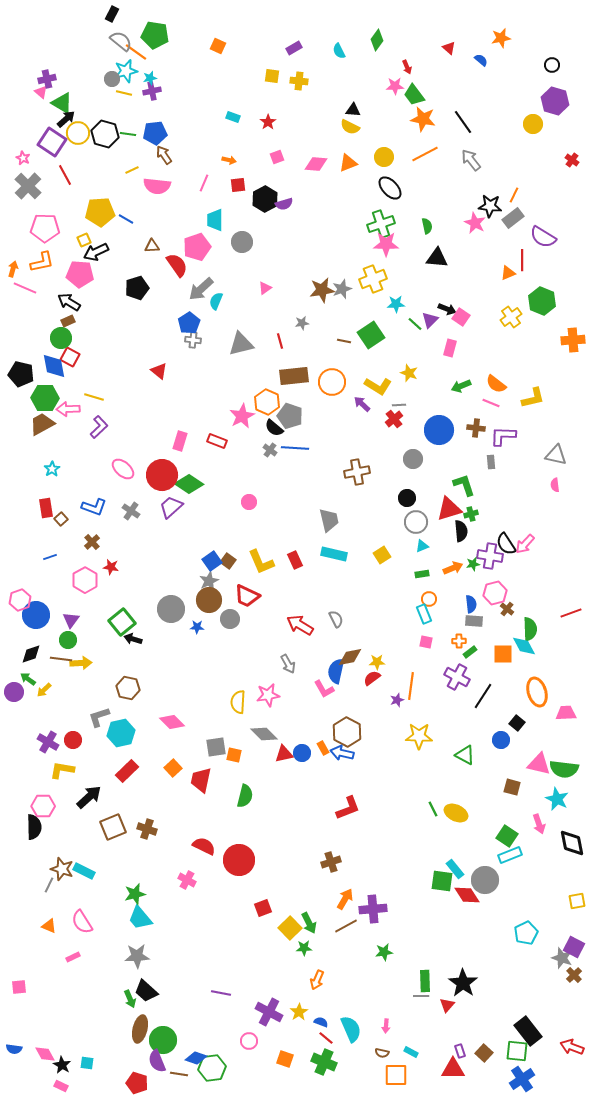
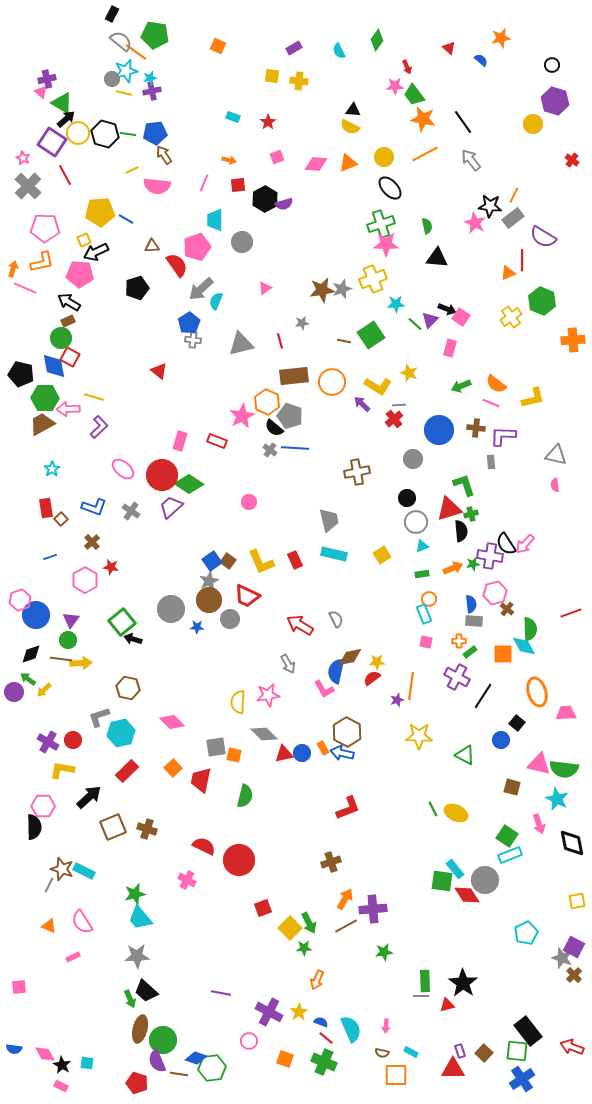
red triangle at (447, 1005): rotated 35 degrees clockwise
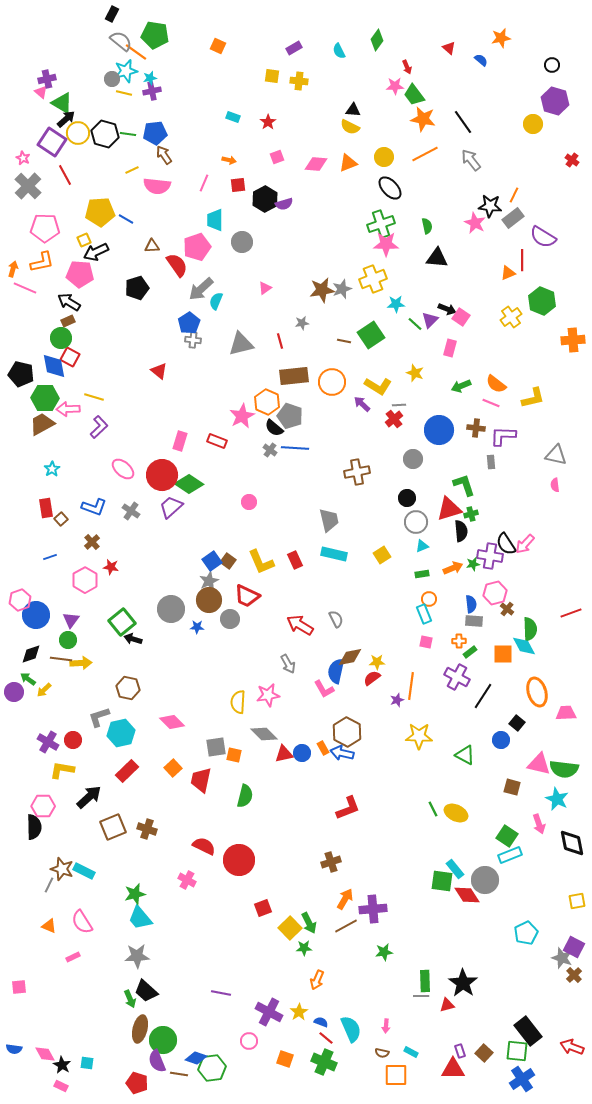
yellow star at (409, 373): moved 6 px right
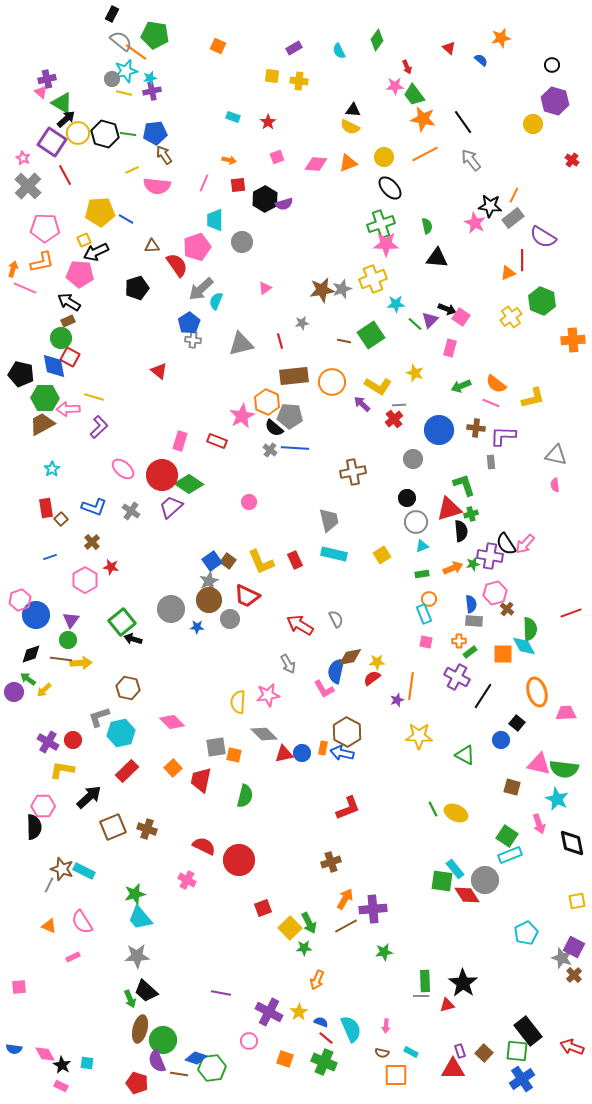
gray pentagon at (290, 416): rotated 15 degrees counterclockwise
brown cross at (357, 472): moved 4 px left
orange rectangle at (323, 748): rotated 40 degrees clockwise
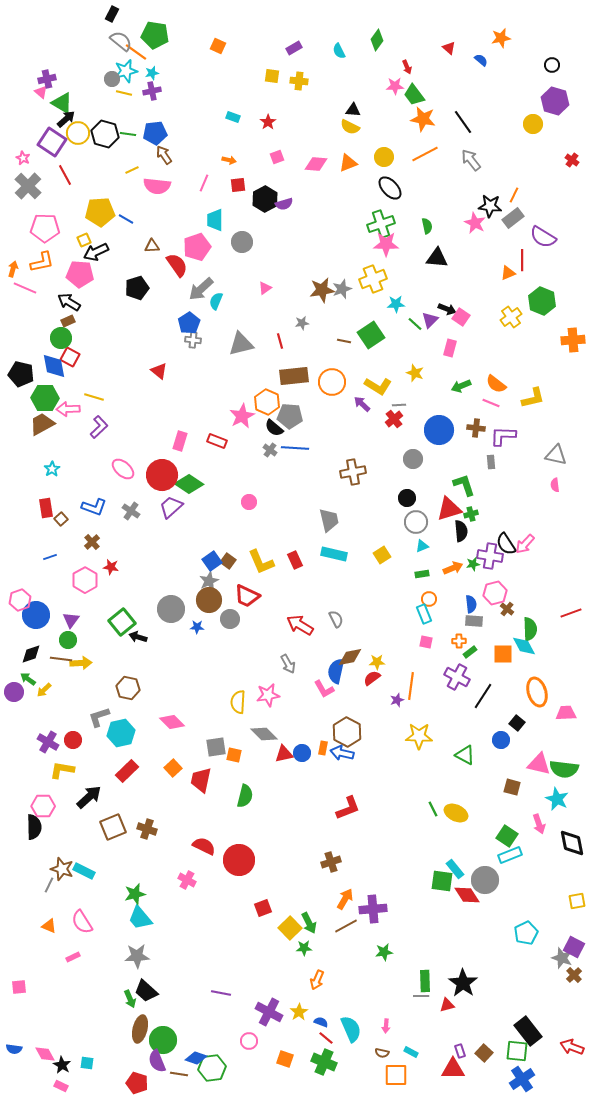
cyan star at (150, 78): moved 2 px right, 5 px up
black arrow at (133, 639): moved 5 px right, 2 px up
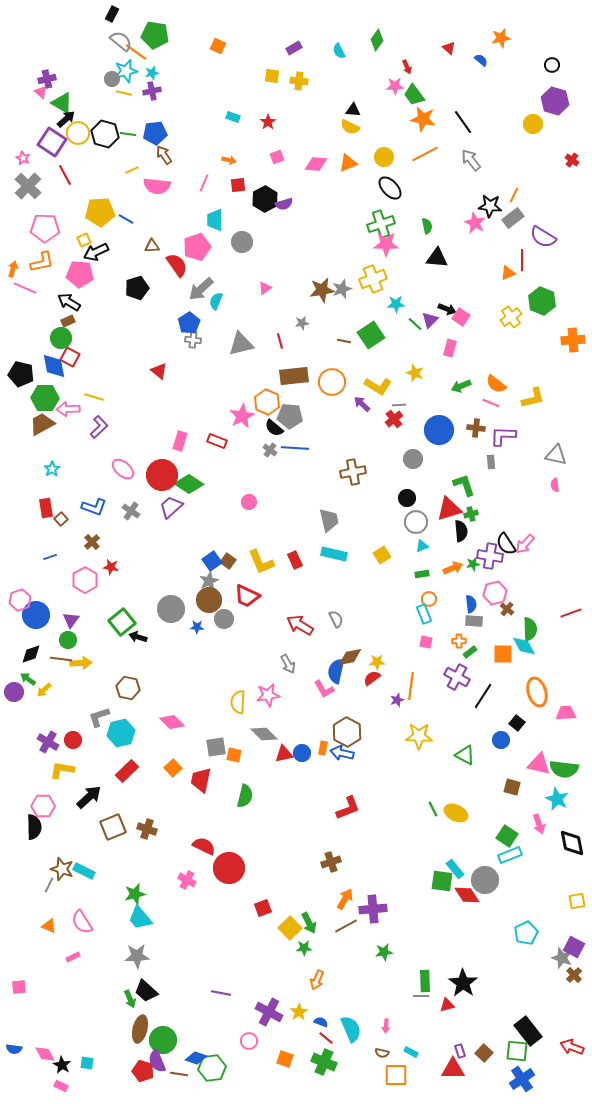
gray circle at (230, 619): moved 6 px left
red circle at (239, 860): moved 10 px left, 8 px down
red pentagon at (137, 1083): moved 6 px right, 12 px up
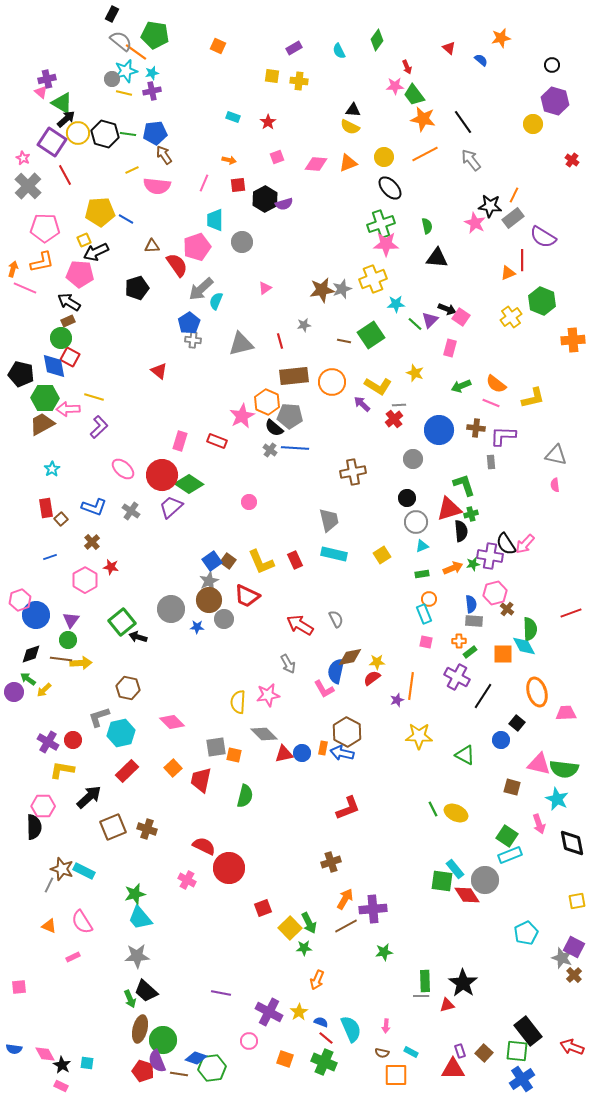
gray star at (302, 323): moved 2 px right, 2 px down
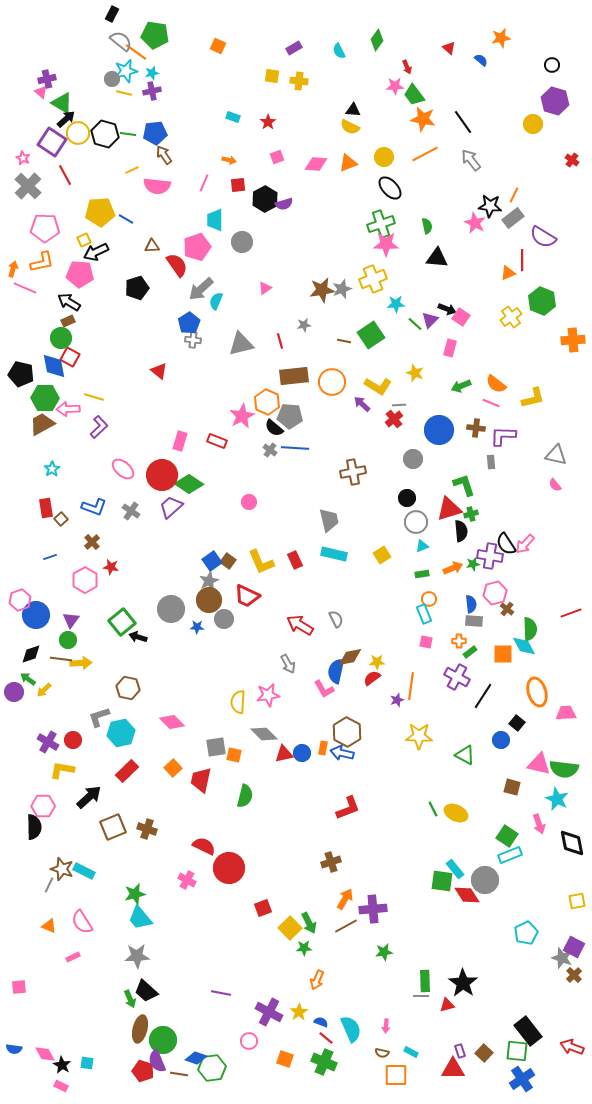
pink semicircle at (555, 485): rotated 32 degrees counterclockwise
